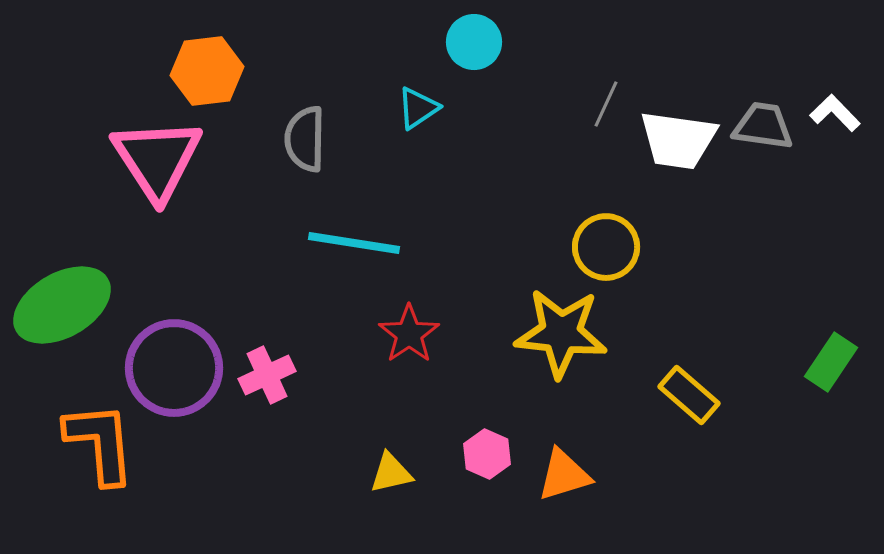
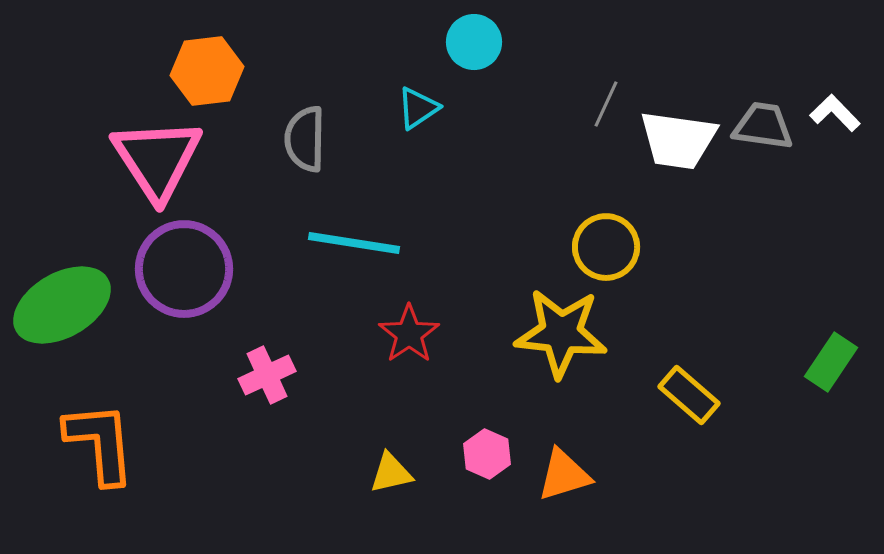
purple circle: moved 10 px right, 99 px up
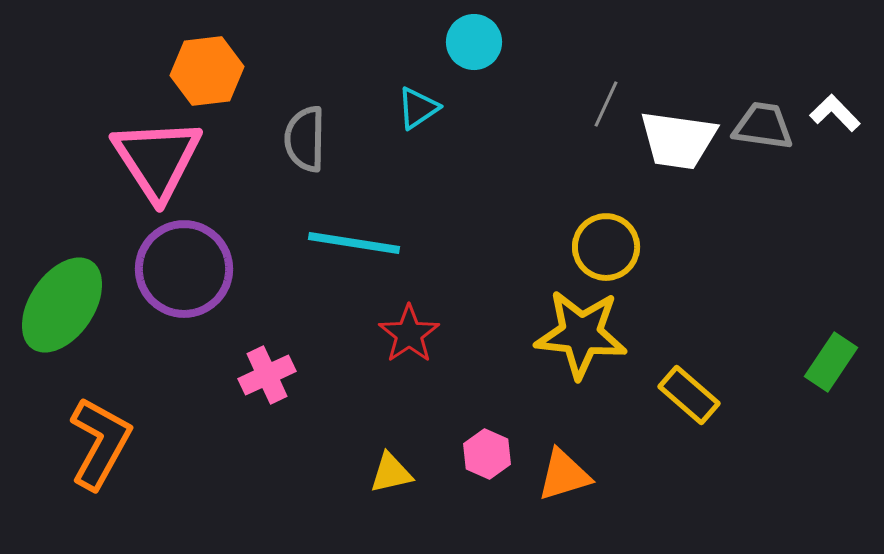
green ellipse: rotated 26 degrees counterclockwise
yellow star: moved 20 px right, 1 px down
orange L-shape: rotated 34 degrees clockwise
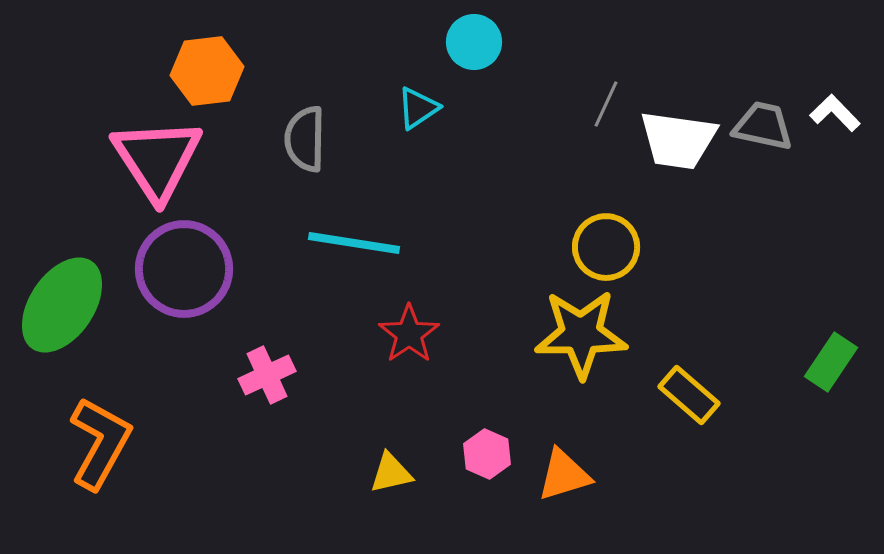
gray trapezoid: rotated 4 degrees clockwise
yellow star: rotated 6 degrees counterclockwise
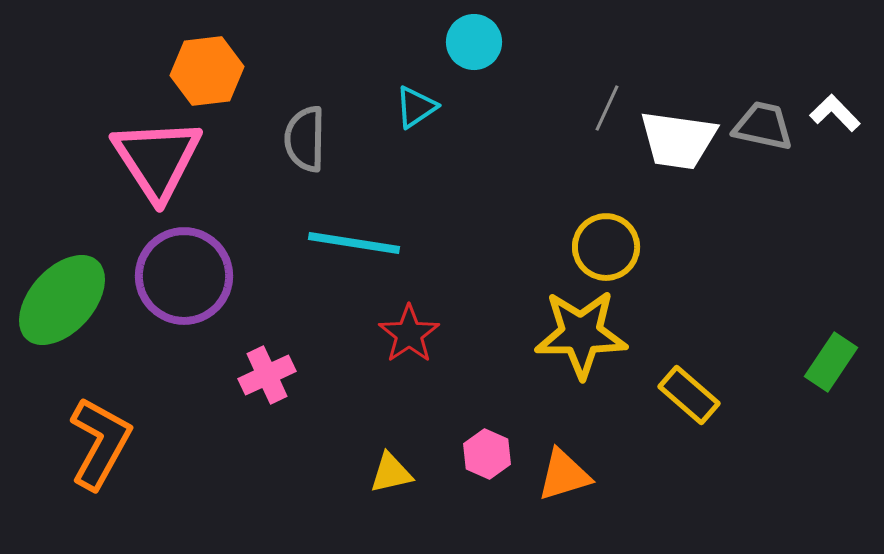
gray line: moved 1 px right, 4 px down
cyan triangle: moved 2 px left, 1 px up
purple circle: moved 7 px down
green ellipse: moved 5 px up; rotated 8 degrees clockwise
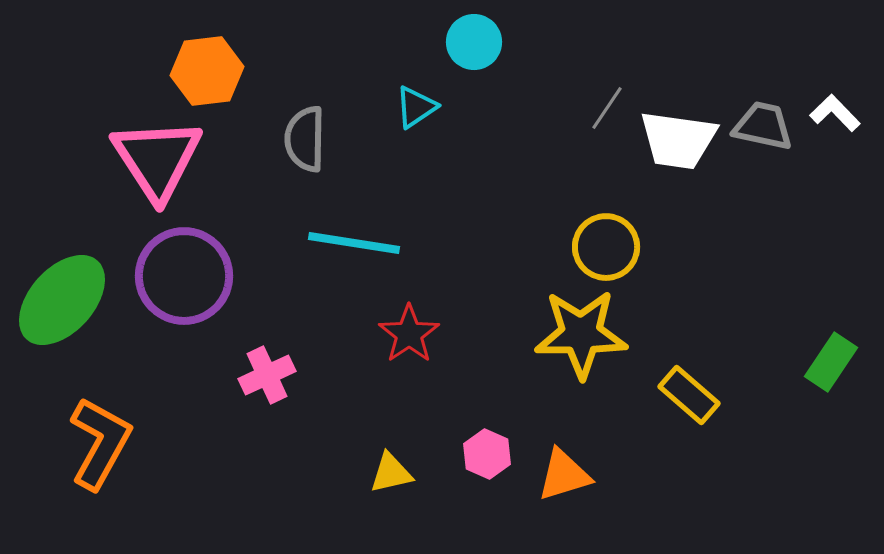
gray line: rotated 9 degrees clockwise
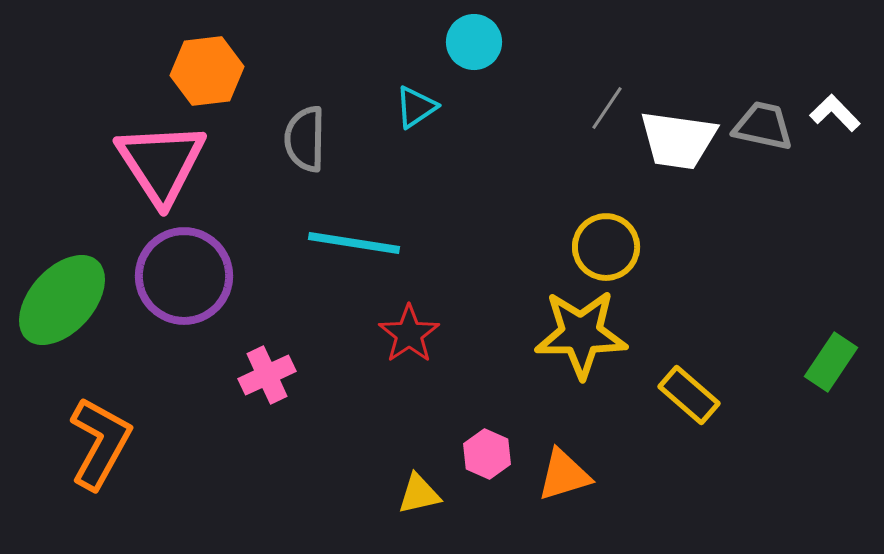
pink triangle: moved 4 px right, 4 px down
yellow triangle: moved 28 px right, 21 px down
